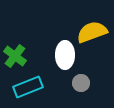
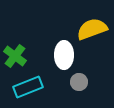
yellow semicircle: moved 3 px up
white ellipse: moved 1 px left
gray circle: moved 2 px left, 1 px up
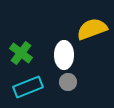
green cross: moved 6 px right, 3 px up
gray circle: moved 11 px left
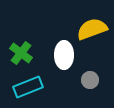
gray circle: moved 22 px right, 2 px up
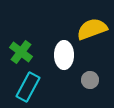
green cross: moved 1 px up
cyan rectangle: rotated 40 degrees counterclockwise
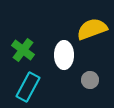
green cross: moved 2 px right, 2 px up
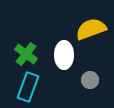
yellow semicircle: moved 1 px left
green cross: moved 3 px right, 4 px down
cyan rectangle: rotated 8 degrees counterclockwise
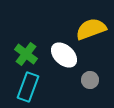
white ellipse: rotated 48 degrees counterclockwise
